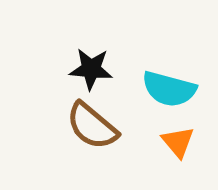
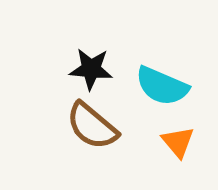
cyan semicircle: moved 7 px left, 3 px up; rotated 8 degrees clockwise
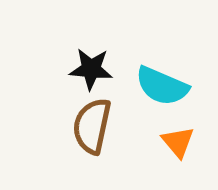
brown semicircle: rotated 62 degrees clockwise
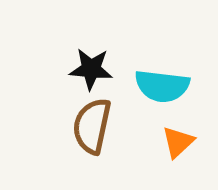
cyan semicircle: rotated 16 degrees counterclockwise
orange triangle: rotated 27 degrees clockwise
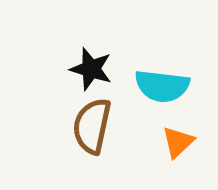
black star: rotated 12 degrees clockwise
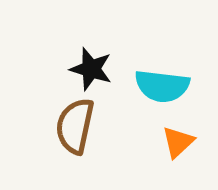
brown semicircle: moved 17 px left
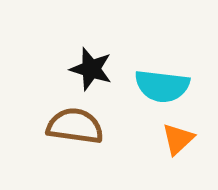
brown semicircle: rotated 86 degrees clockwise
orange triangle: moved 3 px up
